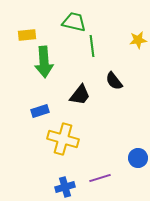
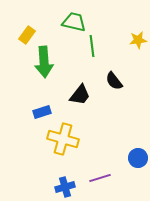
yellow rectangle: rotated 48 degrees counterclockwise
blue rectangle: moved 2 px right, 1 px down
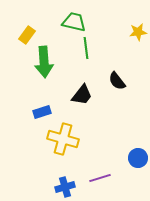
yellow star: moved 8 px up
green line: moved 6 px left, 2 px down
black semicircle: moved 3 px right
black trapezoid: moved 2 px right
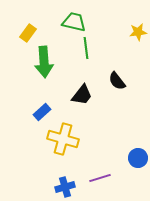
yellow rectangle: moved 1 px right, 2 px up
blue rectangle: rotated 24 degrees counterclockwise
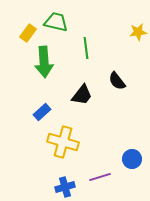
green trapezoid: moved 18 px left
yellow cross: moved 3 px down
blue circle: moved 6 px left, 1 px down
purple line: moved 1 px up
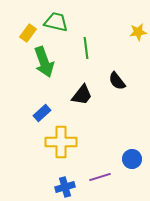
green arrow: rotated 16 degrees counterclockwise
blue rectangle: moved 1 px down
yellow cross: moved 2 px left; rotated 16 degrees counterclockwise
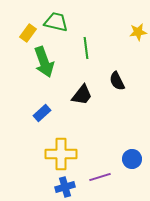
black semicircle: rotated 12 degrees clockwise
yellow cross: moved 12 px down
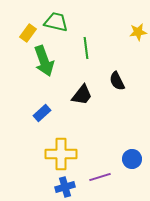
green arrow: moved 1 px up
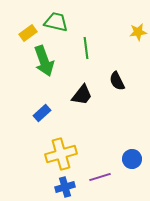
yellow rectangle: rotated 18 degrees clockwise
yellow cross: rotated 16 degrees counterclockwise
